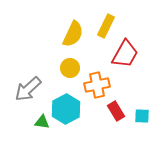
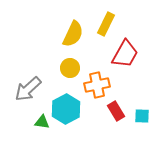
yellow rectangle: moved 2 px up
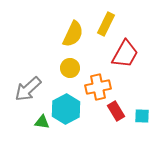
orange cross: moved 1 px right, 2 px down
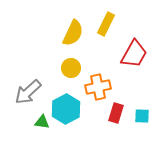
yellow semicircle: moved 1 px up
red trapezoid: moved 9 px right
yellow circle: moved 1 px right
gray arrow: moved 3 px down
red rectangle: moved 2 px down; rotated 48 degrees clockwise
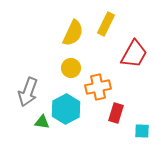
gray arrow: rotated 28 degrees counterclockwise
cyan square: moved 15 px down
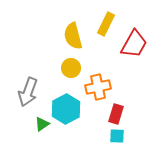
yellow semicircle: moved 3 px down; rotated 140 degrees clockwise
red trapezoid: moved 10 px up
red rectangle: moved 1 px down
green triangle: moved 2 px down; rotated 42 degrees counterclockwise
cyan square: moved 25 px left, 5 px down
